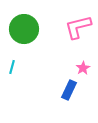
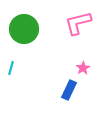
pink L-shape: moved 4 px up
cyan line: moved 1 px left, 1 px down
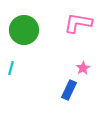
pink L-shape: rotated 24 degrees clockwise
green circle: moved 1 px down
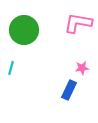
pink star: moved 1 px left; rotated 24 degrees clockwise
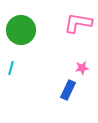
green circle: moved 3 px left
blue rectangle: moved 1 px left
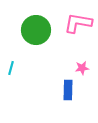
green circle: moved 15 px right
blue rectangle: rotated 24 degrees counterclockwise
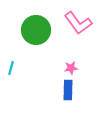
pink L-shape: rotated 136 degrees counterclockwise
pink star: moved 11 px left
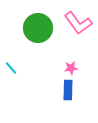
green circle: moved 2 px right, 2 px up
cyan line: rotated 56 degrees counterclockwise
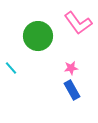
green circle: moved 8 px down
blue rectangle: moved 4 px right; rotated 30 degrees counterclockwise
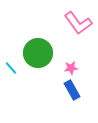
green circle: moved 17 px down
